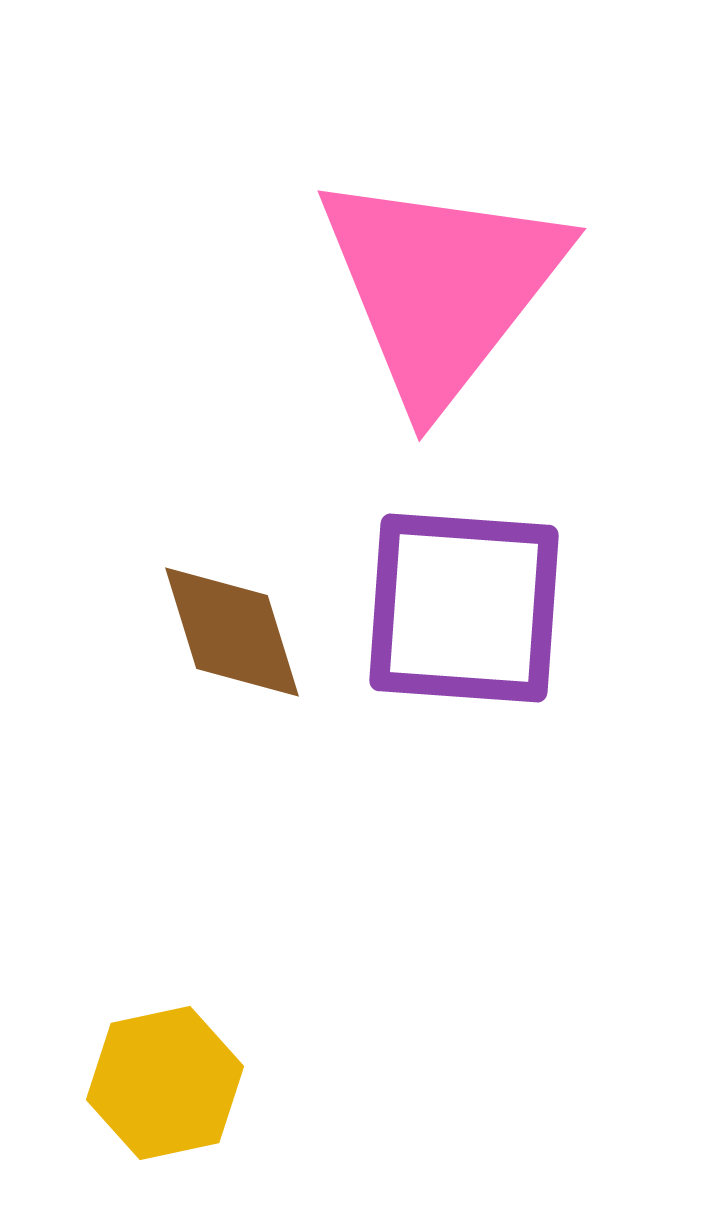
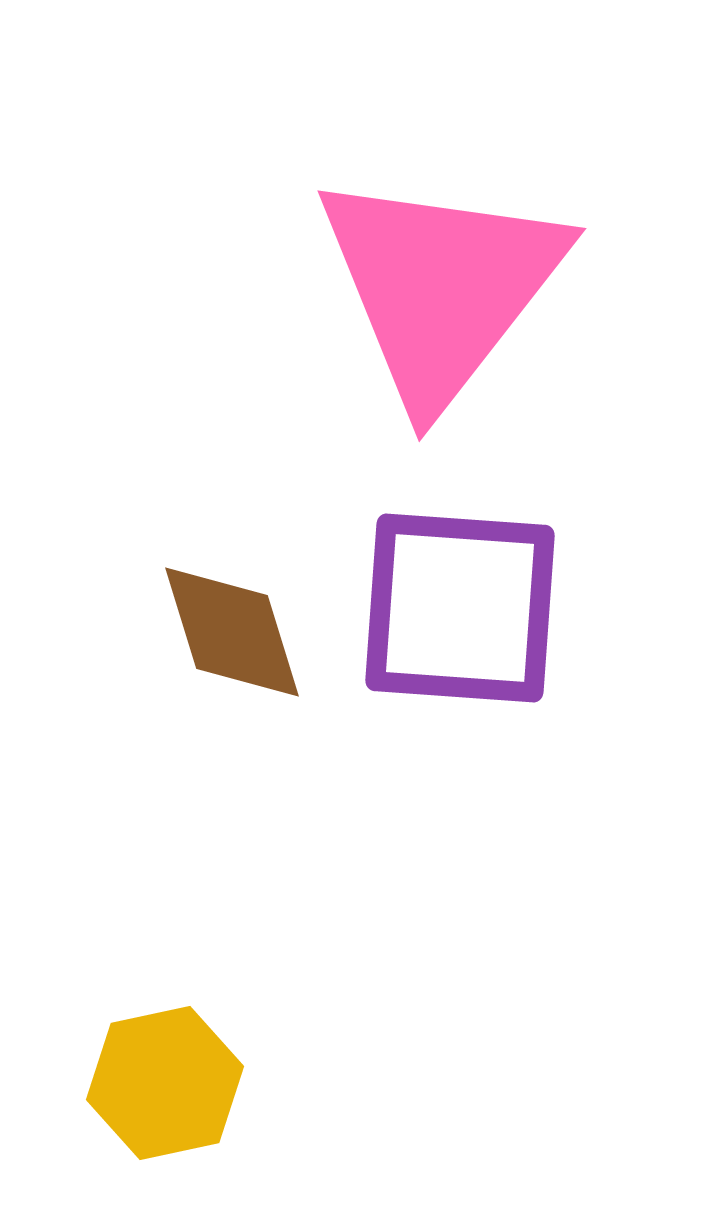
purple square: moved 4 px left
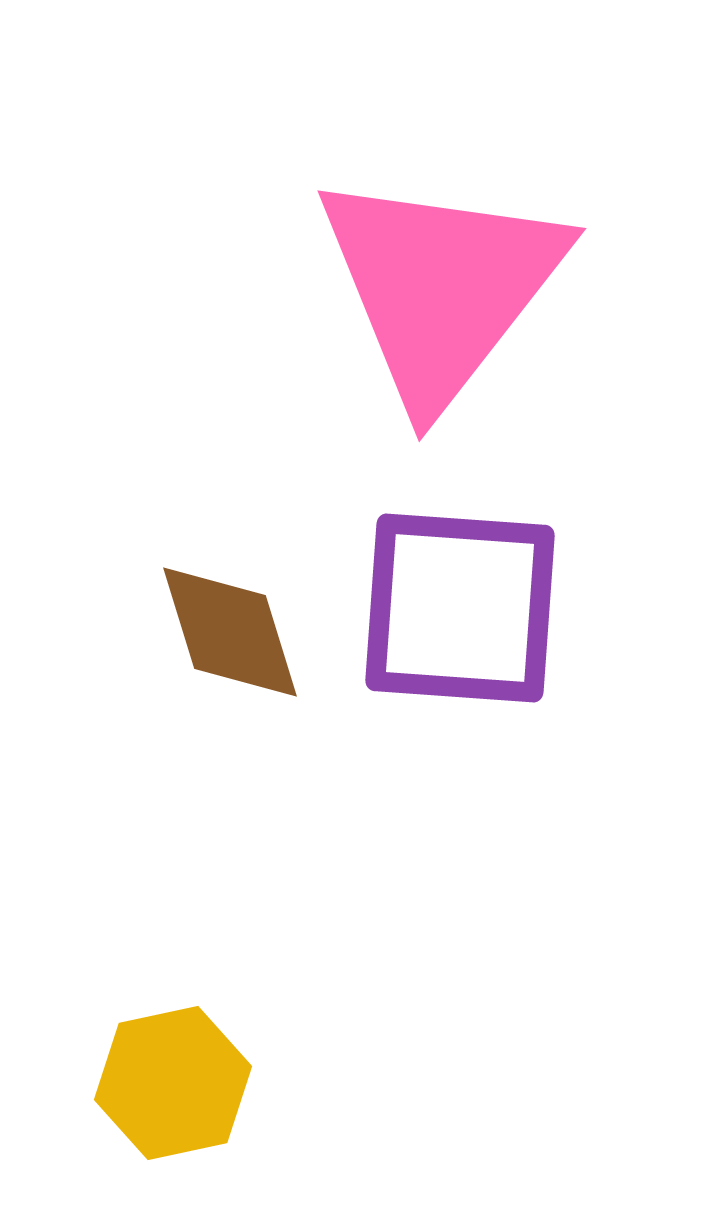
brown diamond: moved 2 px left
yellow hexagon: moved 8 px right
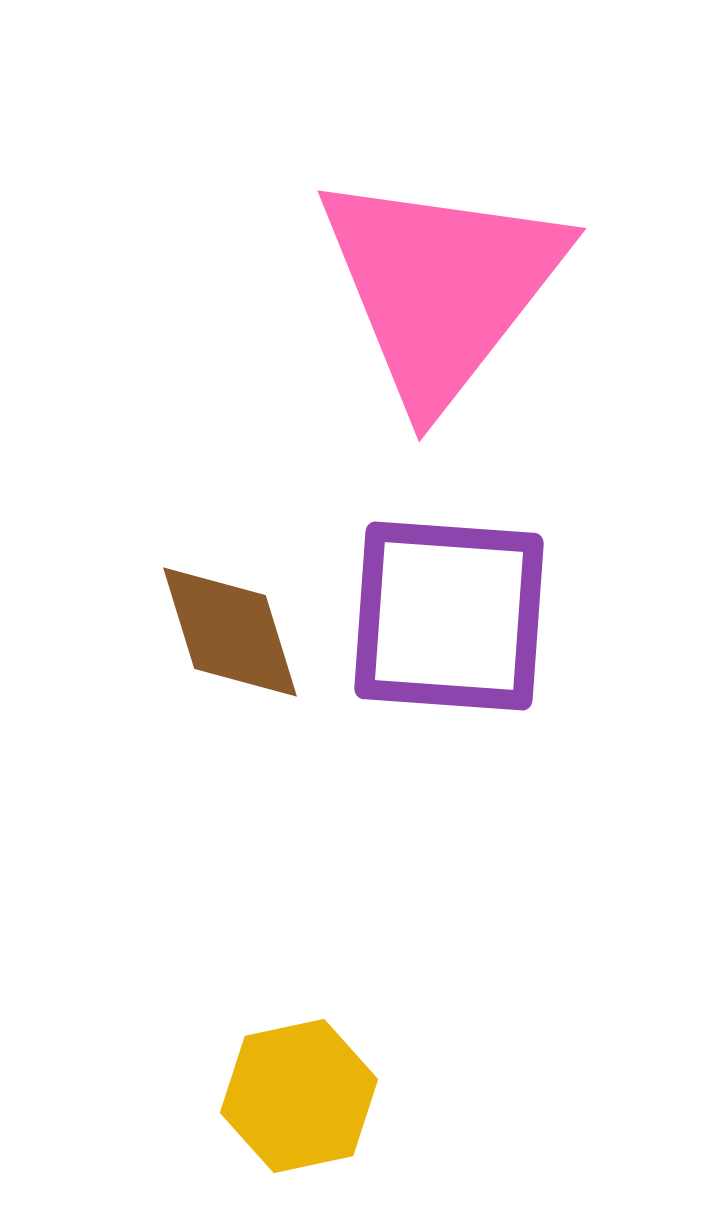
purple square: moved 11 px left, 8 px down
yellow hexagon: moved 126 px right, 13 px down
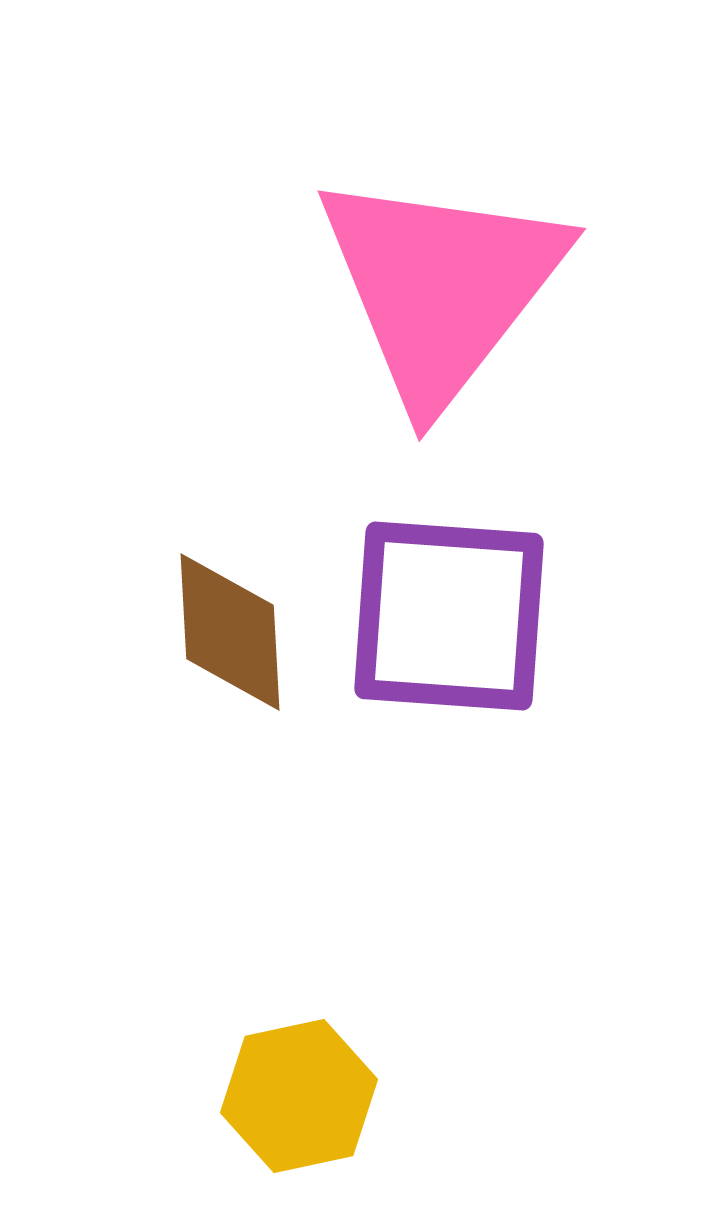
brown diamond: rotated 14 degrees clockwise
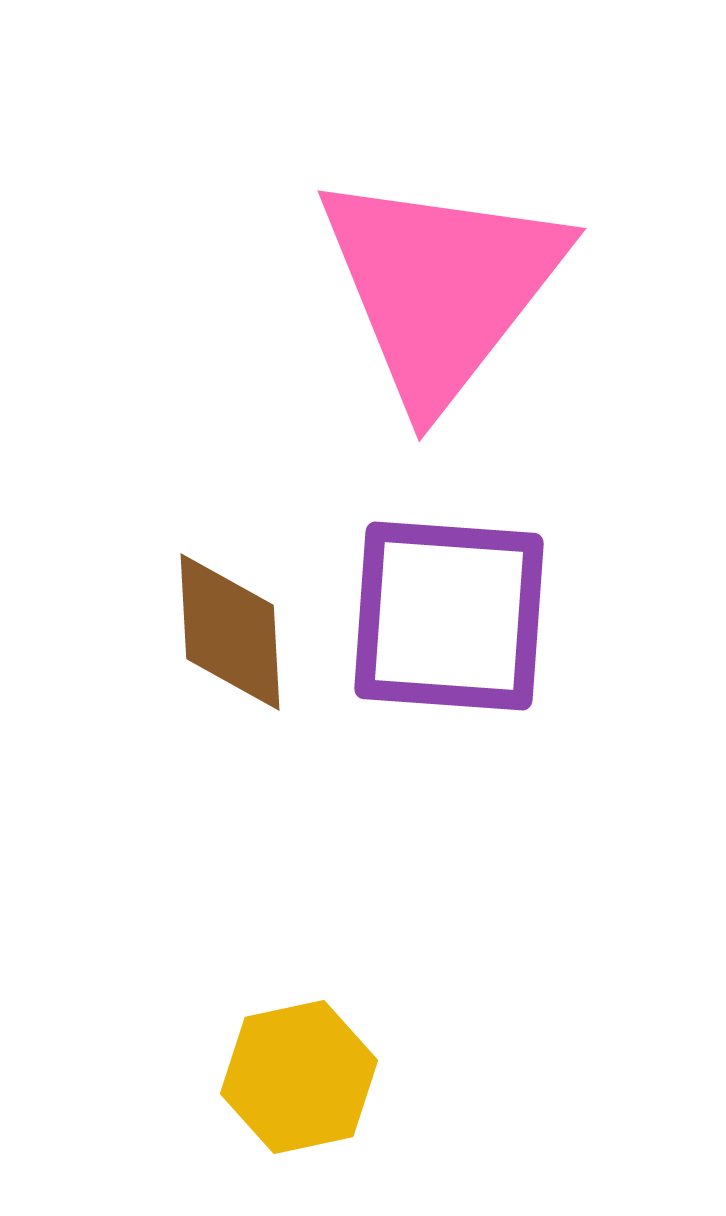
yellow hexagon: moved 19 px up
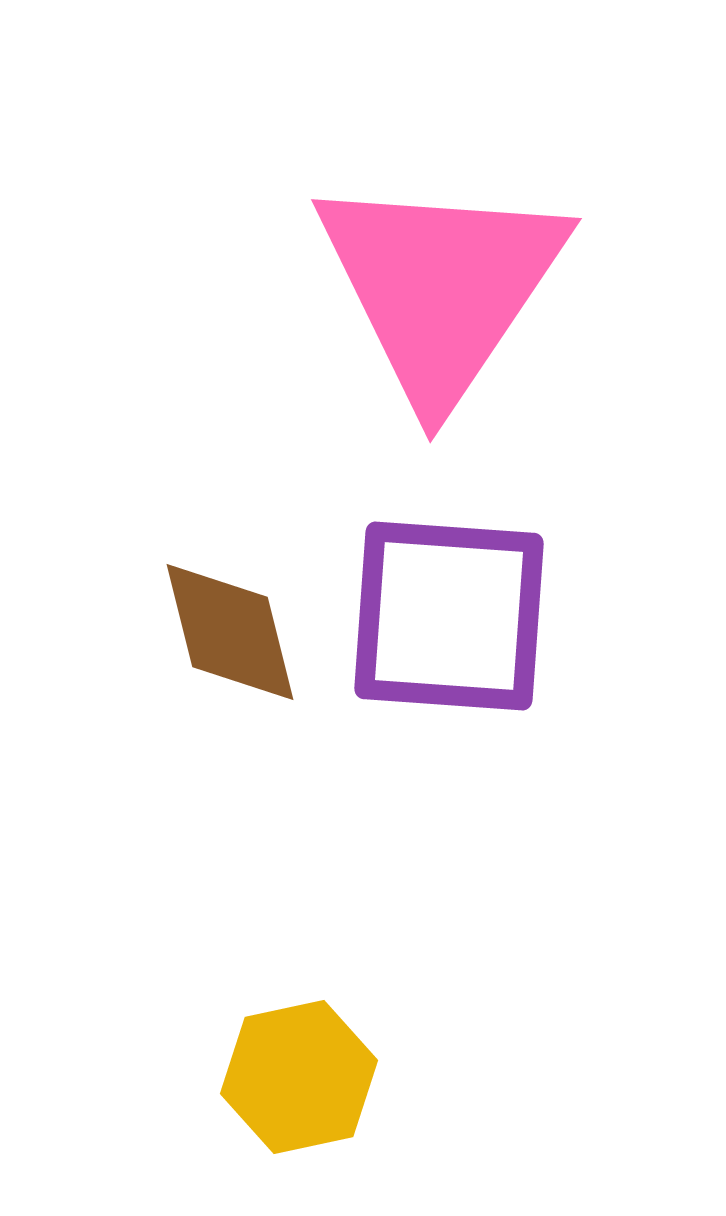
pink triangle: rotated 4 degrees counterclockwise
brown diamond: rotated 11 degrees counterclockwise
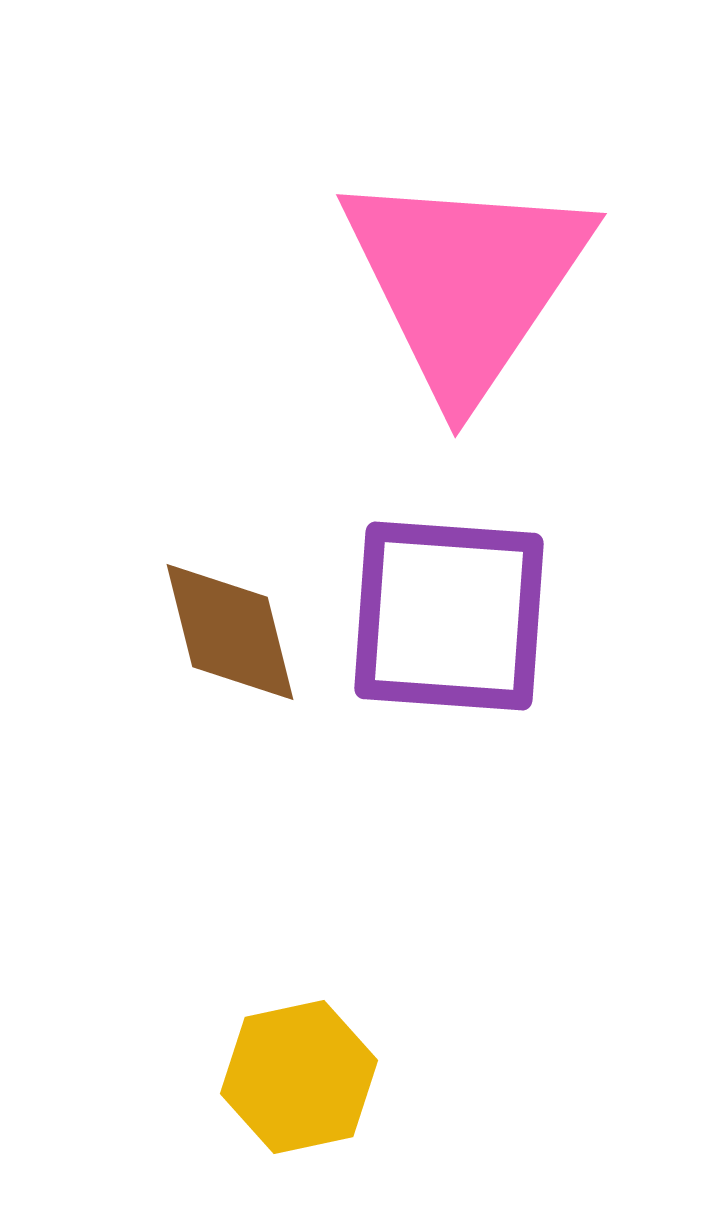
pink triangle: moved 25 px right, 5 px up
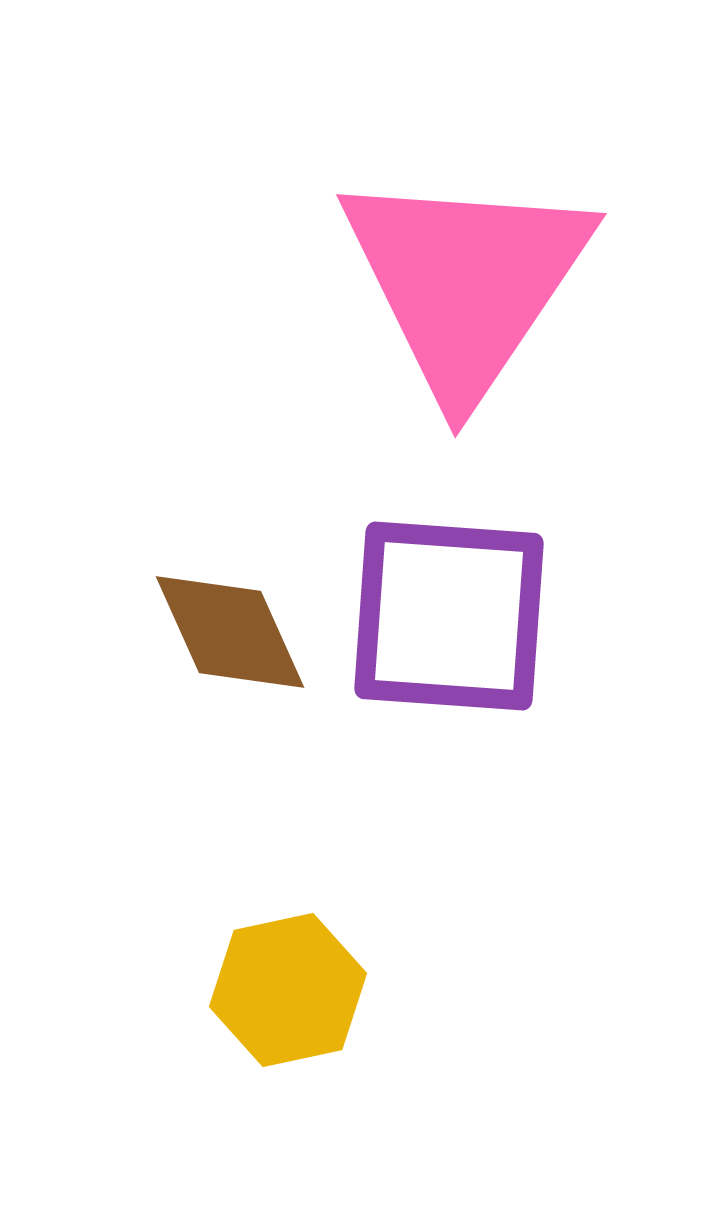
brown diamond: rotated 10 degrees counterclockwise
yellow hexagon: moved 11 px left, 87 px up
